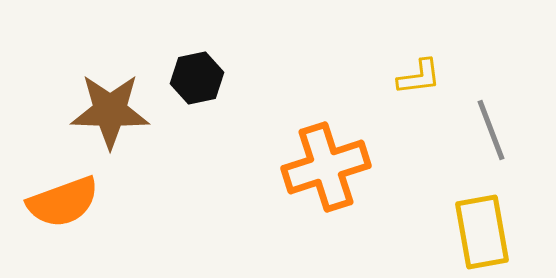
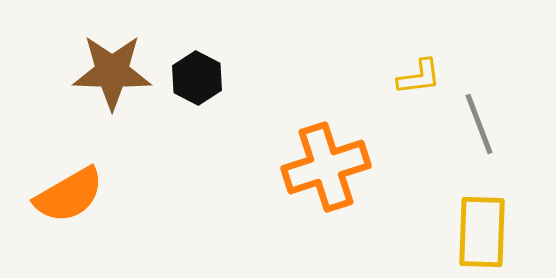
black hexagon: rotated 21 degrees counterclockwise
brown star: moved 2 px right, 39 px up
gray line: moved 12 px left, 6 px up
orange semicircle: moved 6 px right, 7 px up; rotated 10 degrees counterclockwise
yellow rectangle: rotated 12 degrees clockwise
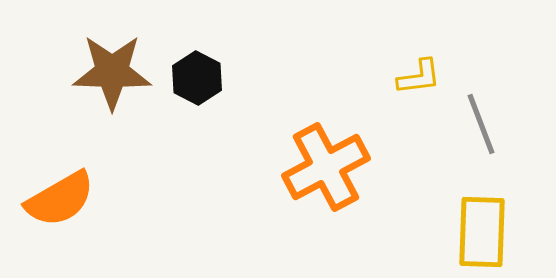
gray line: moved 2 px right
orange cross: rotated 10 degrees counterclockwise
orange semicircle: moved 9 px left, 4 px down
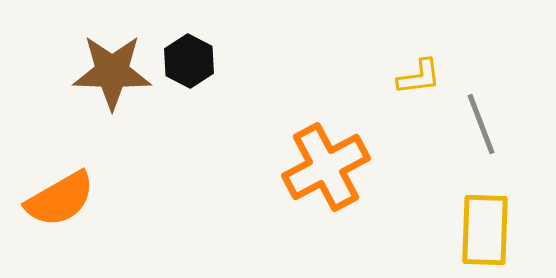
black hexagon: moved 8 px left, 17 px up
yellow rectangle: moved 3 px right, 2 px up
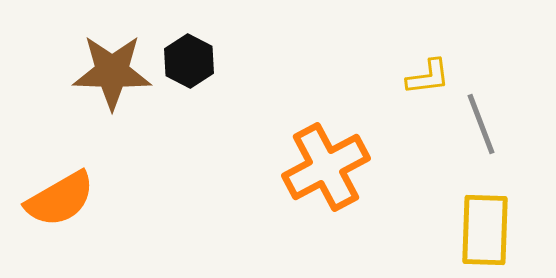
yellow L-shape: moved 9 px right
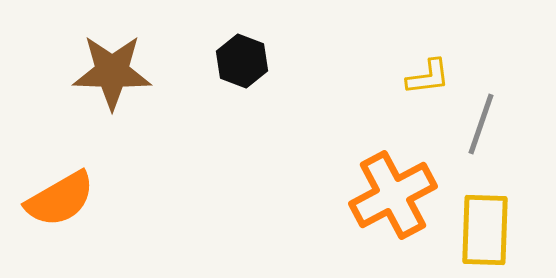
black hexagon: moved 53 px right; rotated 6 degrees counterclockwise
gray line: rotated 40 degrees clockwise
orange cross: moved 67 px right, 28 px down
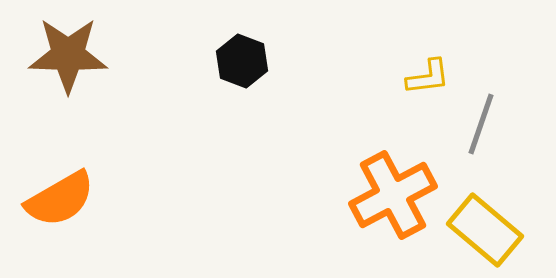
brown star: moved 44 px left, 17 px up
yellow rectangle: rotated 52 degrees counterclockwise
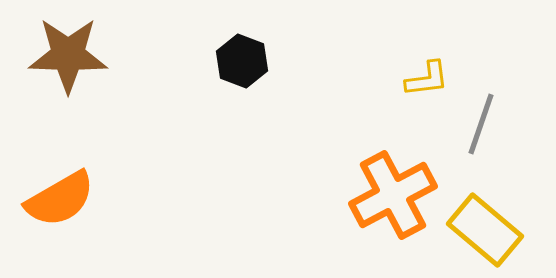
yellow L-shape: moved 1 px left, 2 px down
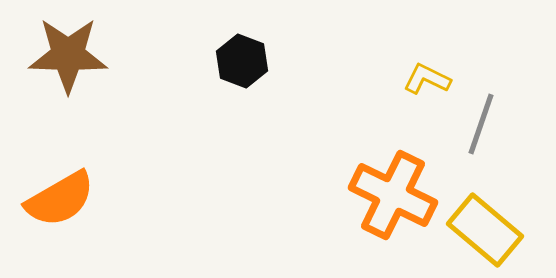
yellow L-shape: rotated 147 degrees counterclockwise
orange cross: rotated 36 degrees counterclockwise
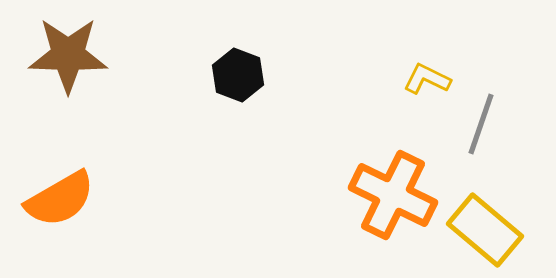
black hexagon: moved 4 px left, 14 px down
